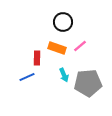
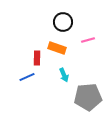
pink line: moved 8 px right, 6 px up; rotated 24 degrees clockwise
gray pentagon: moved 14 px down
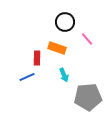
black circle: moved 2 px right
pink line: moved 1 px left, 1 px up; rotated 64 degrees clockwise
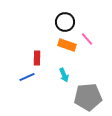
orange rectangle: moved 10 px right, 3 px up
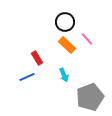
orange rectangle: rotated 24 degrees clockwise
red rectangle: rotated 32 degrees counterclockwise
gray pentagon: moved 2 px right; rotated 16 degrees counterclockwise
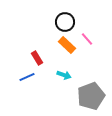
cyan arrow: rotated 48 degrees counterclockwise
gray pentagon: moved 1 px right, 1 px up
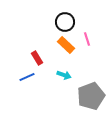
pink line: rotated 24 degrees clockwise
orange rectangle: moved 1 px left
